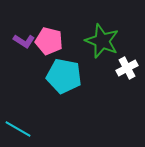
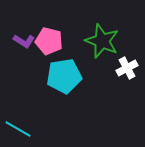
cyan pentagon: rotated 20 degrees counterclockwise
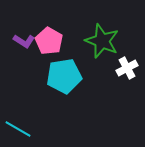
pink pentagon: rotated 16 degrees clockwise
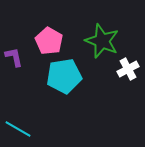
purple L-shape: moved 10 px left, 16 px down; rotated 135 degrees counterclockwise
white cross: moved 1 px right, 1 px down
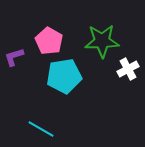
green star: rotated 24 degrees counterclockwise
purple L-shape: rotated 95 degrees counterclockwise
cyan line: moved 23 px right
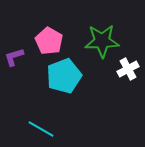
cyan pentagon: rotated 12 degrees counterclockwise
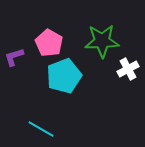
pink pentagon: moved 2 px down
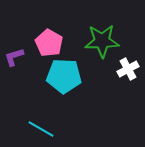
cyan pentagon: rotated 24 degrees clockwise
